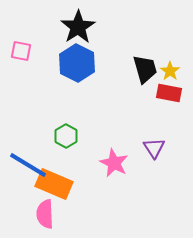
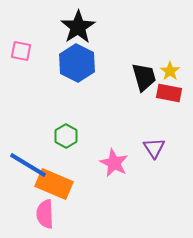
black trapezoid: moved 1 px left, 8 px down
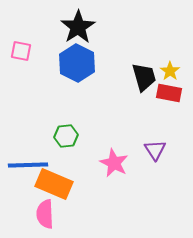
green hexagon: rotated 25 degrees clockwise
purple triangle: moved 1 px right, 2 px down
blue line: rotated 33 degrees counterclockwise
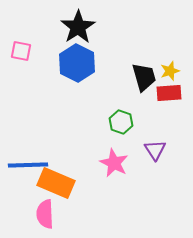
yellow star: rotated 18 degrees clockwise
red rectangle: rotated 15 degrees counterclockwise
green hexagon: moved 55 px right, 14 px up; rotated 25 degrees clockwise
orange rectangle: moved 2 px right, 1 px up
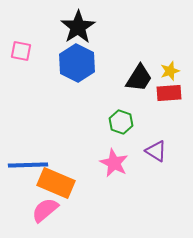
black trapezoid: moved 5 px left, 1 px down; rotated 48 degrees clockwise
purple triangle: moved 1 px right, 1 px down; rotated 25 degrees counterclockwise
pink semicircle: moved 4 px up; rotated 52 degrees clockwise
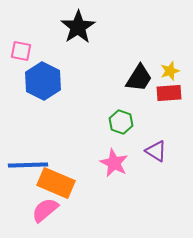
blue hexagon: moved 34 px left, 18 px down
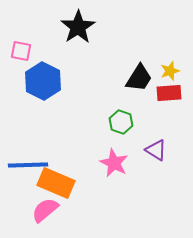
purple triangle: moved 1 px up
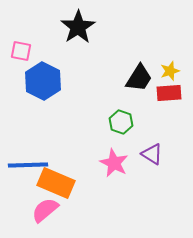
purple triangle: moved 4 px left, 4 px down
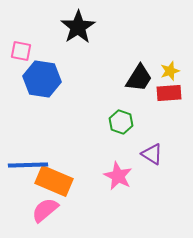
blue hexagon: moved 1 px left, 2 px up; rotated 18 degrees counterclockwise
pink star: moved 4 px right, 13 px down
orange rectangle: moved 2 px left, 2 px up
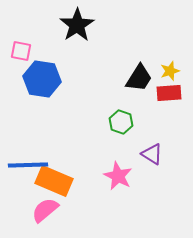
black star: moved 1 px left, 2 px up
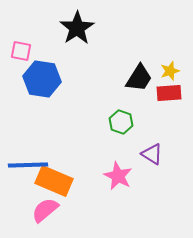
black star: moved 3 px down
